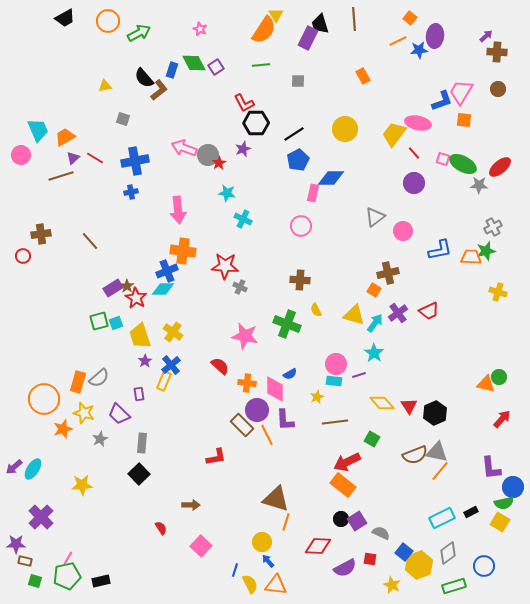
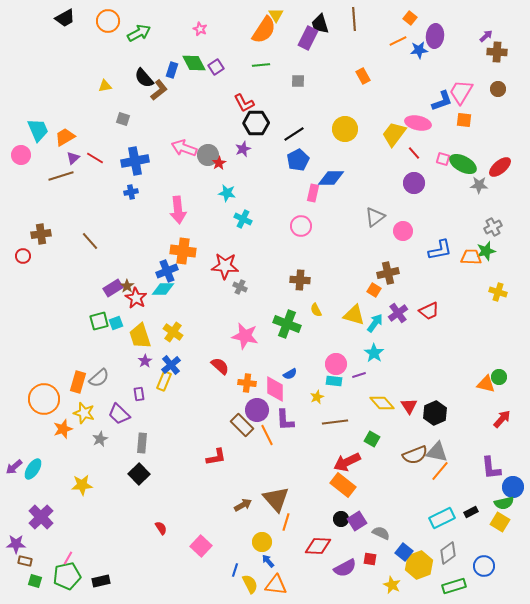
brown triangle at (276, 499): rotated 32 degrees clockwise
brown arrow at (191, 505): moved 52 px right; rotated 30 degrees counterclockwise
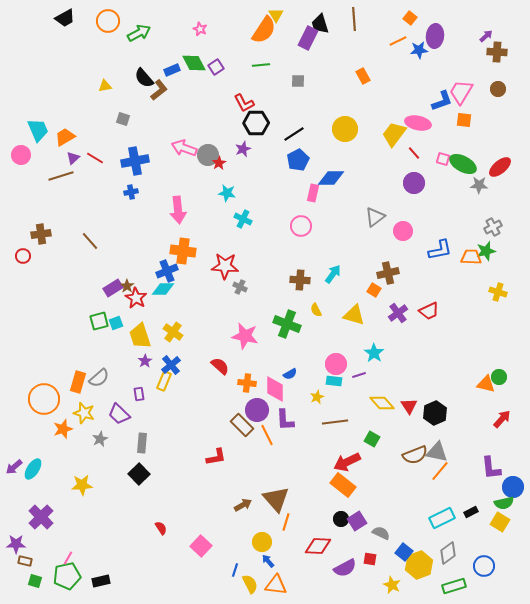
blue rectangle at (172, 70): rotated 49 degrees clockwise
cyan arrow at (375, 323): moved 42 px left, 49 px up
